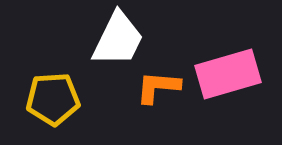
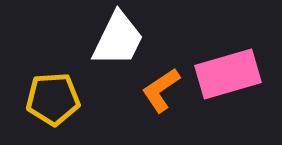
orange L-shape: moved 3 px right, 3 px down; rotated 39 degrees counterclockwise
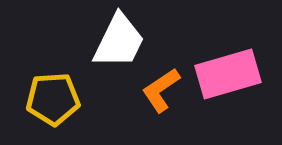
white trapezoid: moved 1 px right, 2 px down
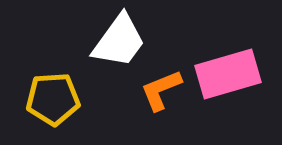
white trapezoid: rotated 10 degrees clockwise
orange L-shape: rotated 12 degrees clockwise
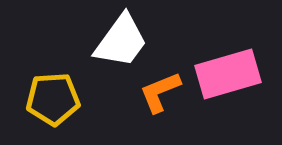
white trapezoid: moved 2 px right
orange L-shape: moved 1 px left, 2 px down
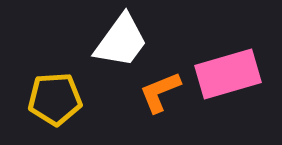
yellow pentagon: moved 2 px right
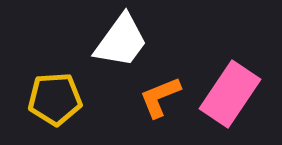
pink rectangle: moved 2 px right, 20 px down; rotated 40 degrees counterclockwise
orange L-shape: moved 5 px down
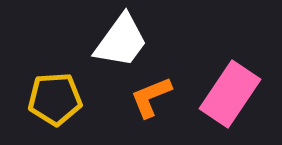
orange L-shape: moved 9 px left
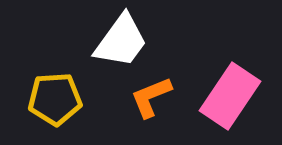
pink rectangle: moved 2 px down
